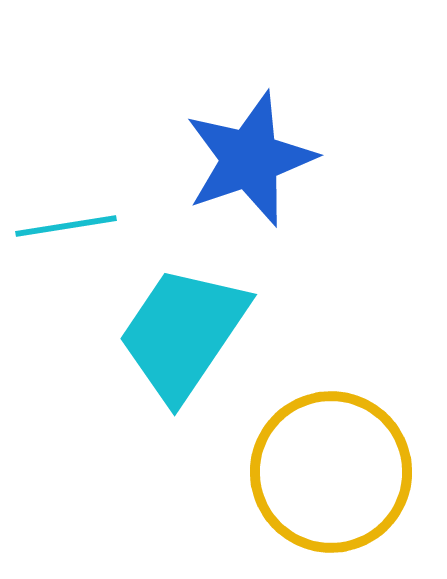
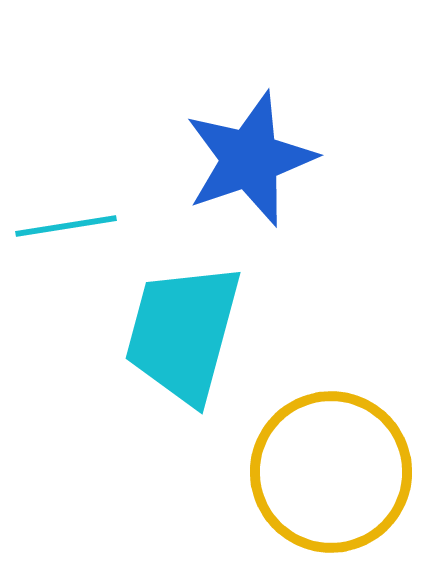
cyan trapezoid: rotated 19 degrees counterclockwise
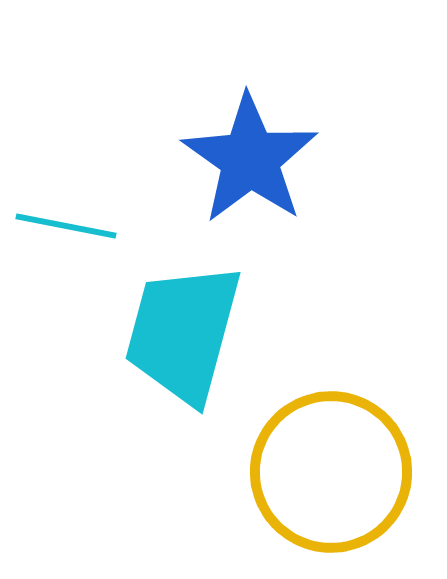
blue star: rotated 18 degrees counterclockwise
cyan line: rotated 20 degrees clockwise
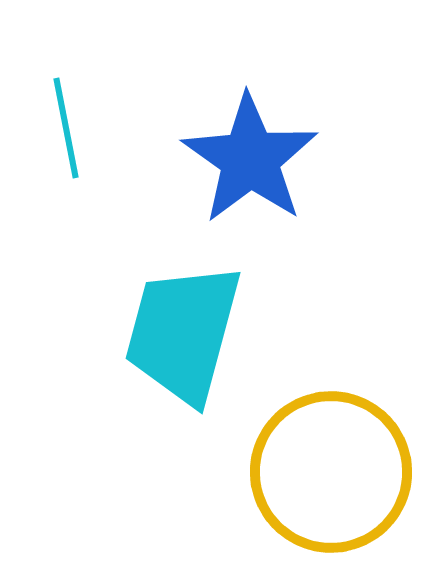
cyan line: moved 98 px up; rotated 68 degrees clockwise
